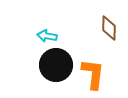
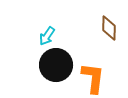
cyan arrow: rotated 66 degrees counterclockwise
orange L-shape: moved 4 px down
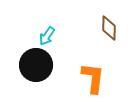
black circle: moved 20 px left
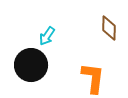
black circle: moved 5 px left
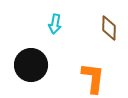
cyan arrow: moved 8 px right, 12 px up; rotated 24 degrees counterclockwise
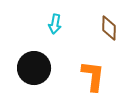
black circle: moved 3 px right, 3 px down
orange L-shape: moved 2 px up
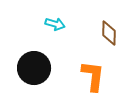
cyan arrow: rotated 84 degrees counterclockwise
brown diamond: moved 5 px down
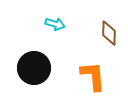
orange L-shape: rotated 12 degrees counterclockwise
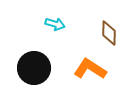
orange L-shape: moved 3 px left, 7 px up; rotated 52 degrees counterclockwise
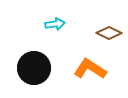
cyan arrow: rotated 24 degrees counterclockwise
brown diamond: rotated 65 degrees counterclockwise
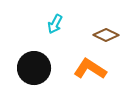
cyan arrow: rotated 126 degrees clockwise
brown diamond: moved 3 px left, 2 px down
